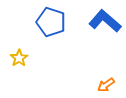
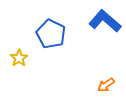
blue pentagon: moved 12 px down; rotated 8 degrees clockwise
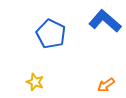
yellow star: moved 16 px right, 24 px down; rotated 18 degrees counterclockwise
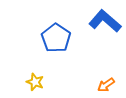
blue pentagon: moved 5 px right, 4 px down; rotated 8 degrees clockwise
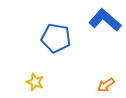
blue L-shape: moved 1 px up
blue pentagon: rotated 24 degrees counterclockwise
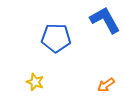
blue L-shape: rotated 20 degrees clockwise
blue pentagon: rotated 8 degrees counterclockwise
